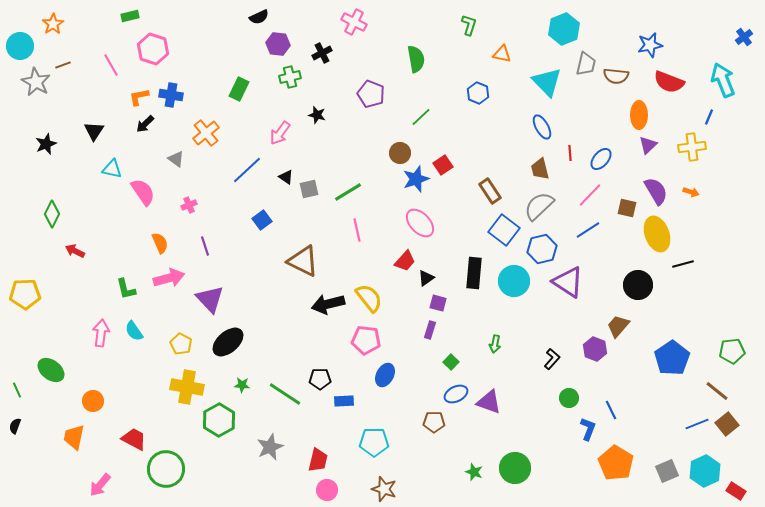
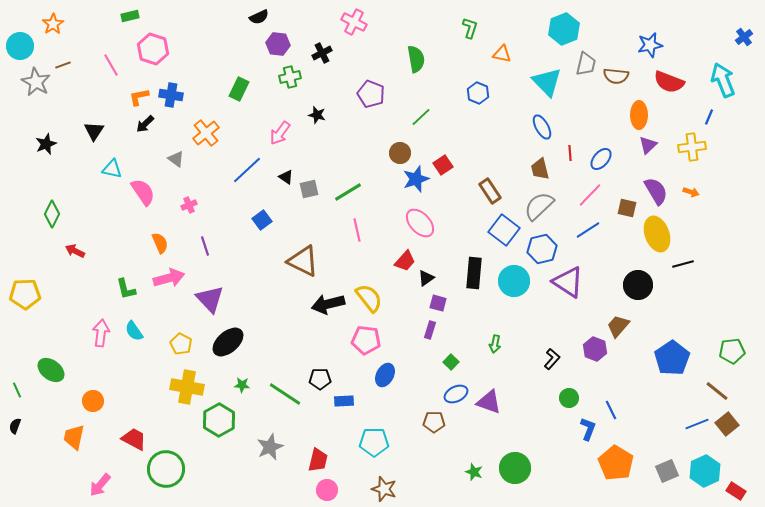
green L-shape at (469, 25): moved 1 px right, 3 px down
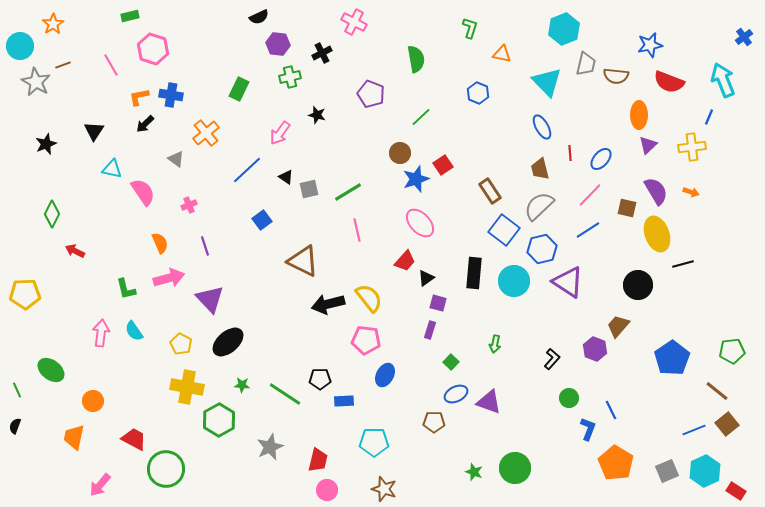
blue line at (697, 424): moved 3 px left, 6 px down
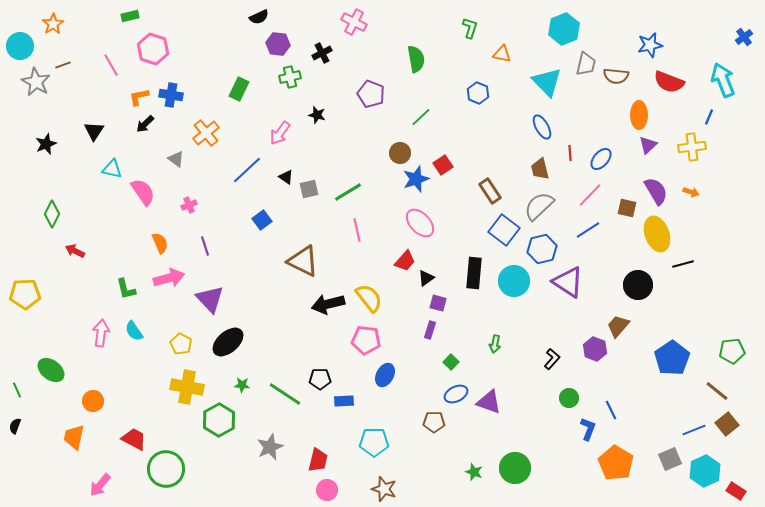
gray square at (667, 471): moved 3 px right, 12 px up
